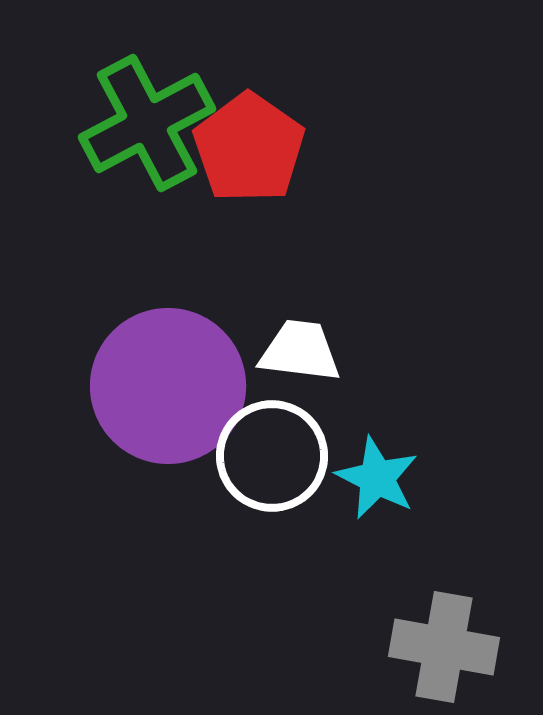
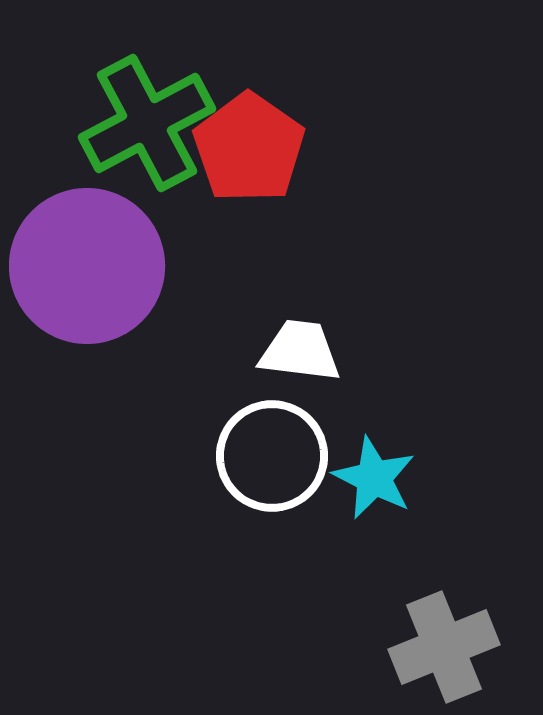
purple circle: moved 81 px left, 120 px up
cyan star: moved 3 px left
gray cross: rotated 32 degrees counterclockwise
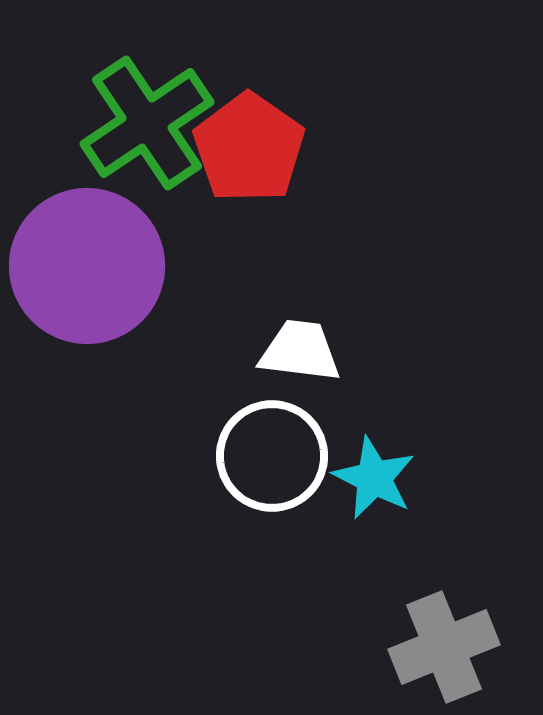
green cross: rotated 6 degrees counterclockwise
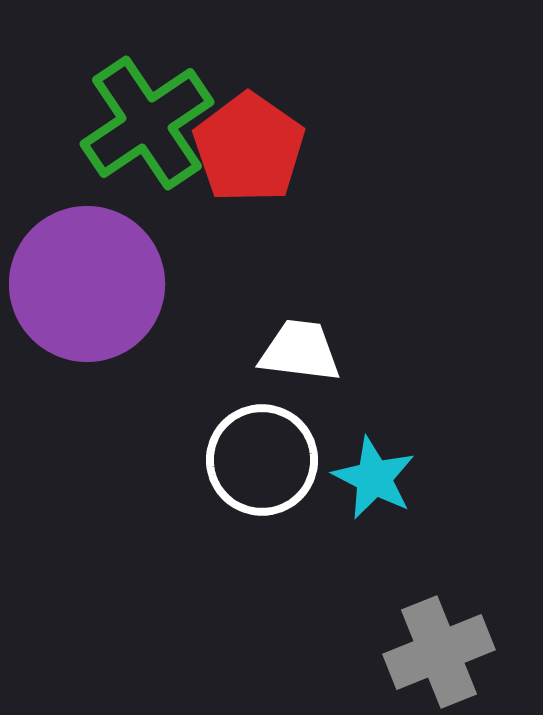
purple circle: moved 18 px down
white circle: moved 10 px left, 4 px down
gray cross: moved 5 px left, 5 px down
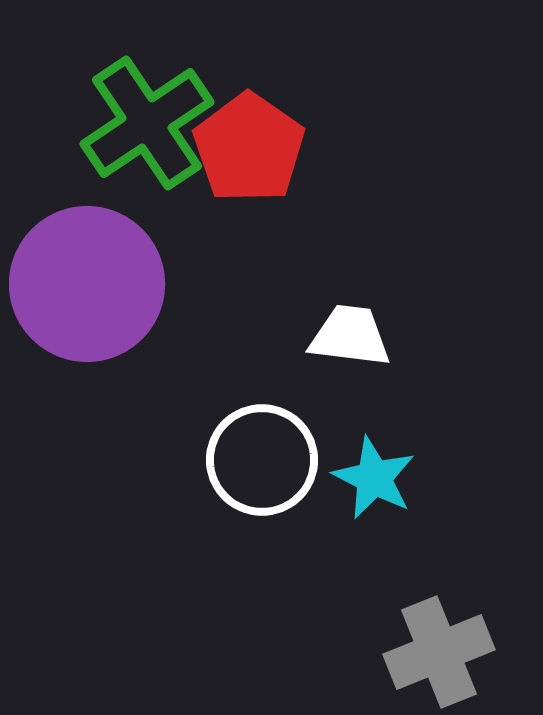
white trapezoid: moved 50 px right, 15 px up
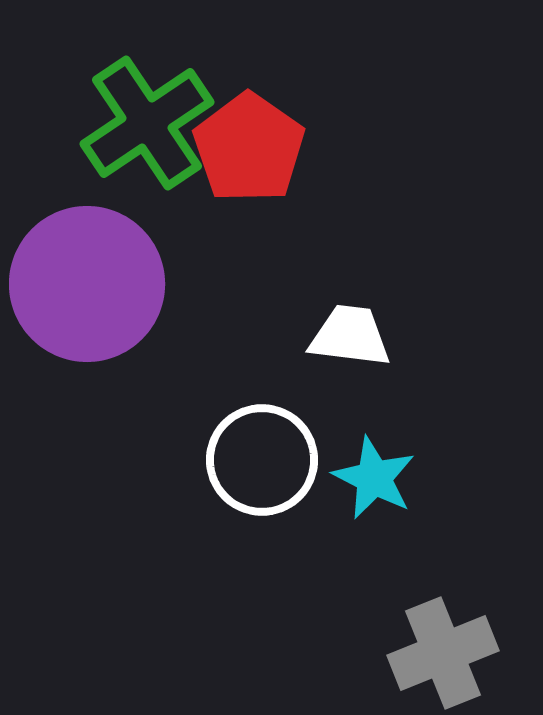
gray cross: moved 4 px right, 1 px down
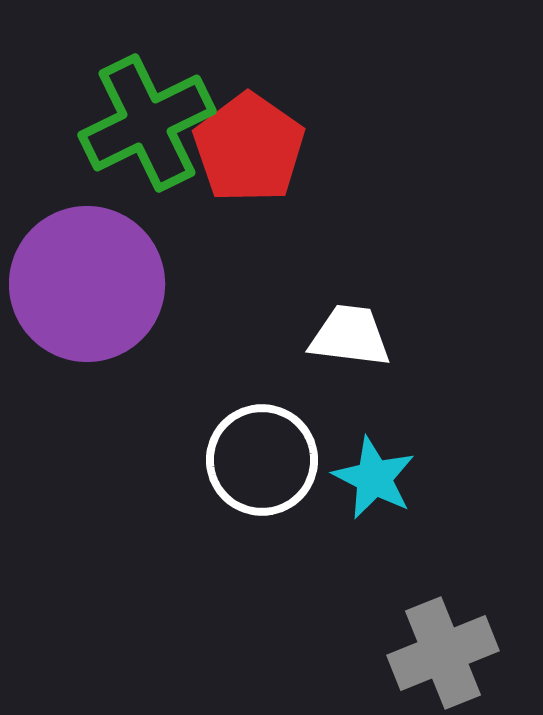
green cross: rotated 8 degrees clockwise
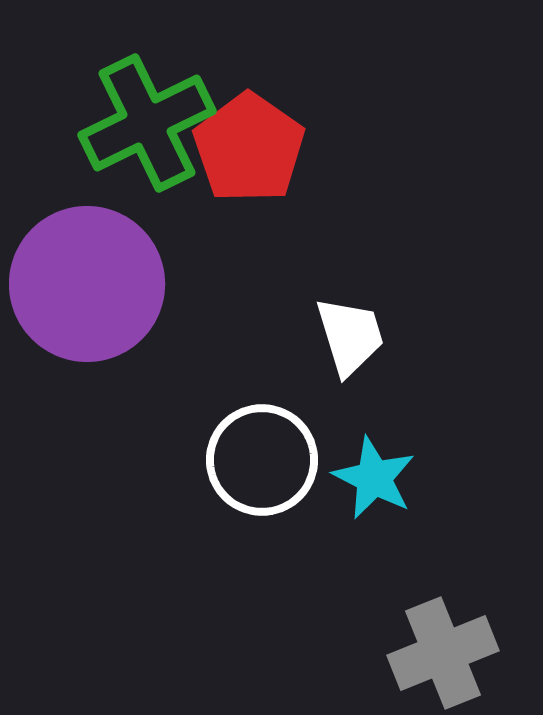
white trapezoid: rotated 66 degrees clockwise
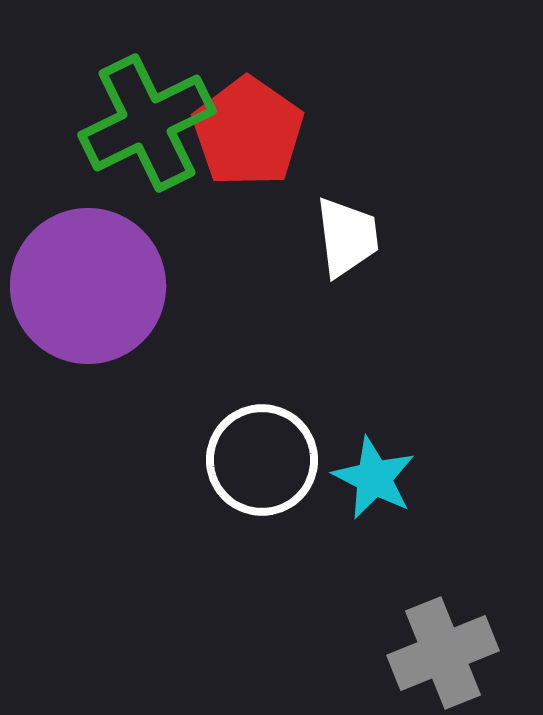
red pentagon: moved 1 px left, 16 px up
purple circle: moved 1 px right, 2 px down
white trapezoid: moved 3 px left, 99 px up; rotated 10 degrees clockwise
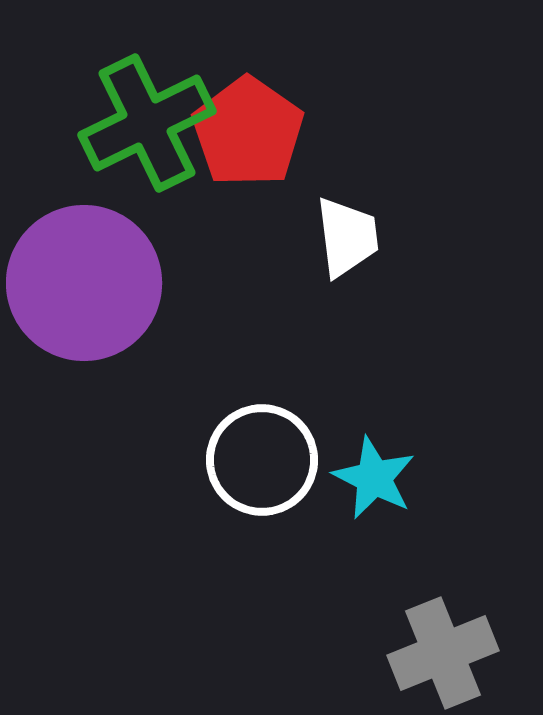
purple circle: moved 4 px left, 3 px up
